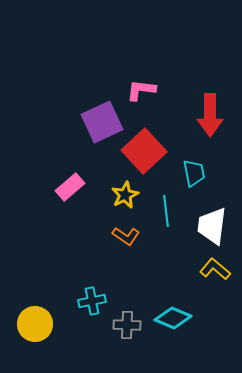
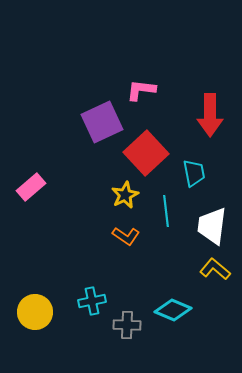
red square: moved 2 px right, 2 px down
pink rectangle: moved 39 px left
cyan diamond: moved 8 px up
yellow circle: moved 12 px up
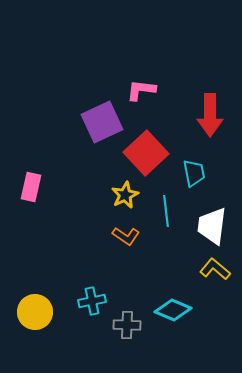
pink rectangle: rotated 36 degrees counterclockwise
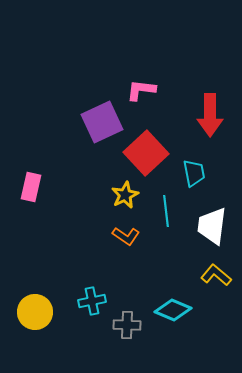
yellow L-shape: moved 1 px right, 6 px down
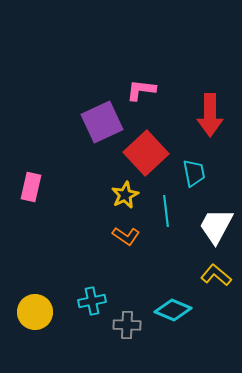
white trapezoid: moved 4 px right; rotated 21 degrees clockwise
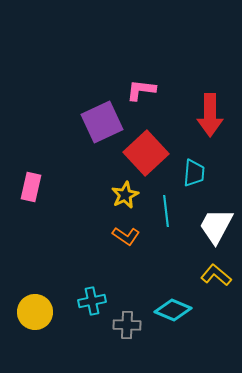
cyan trapezoid: rotated 16 degrees clockwise
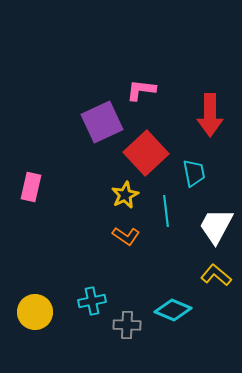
cyan trapezoid: rotated 16 degrees counterclockwise
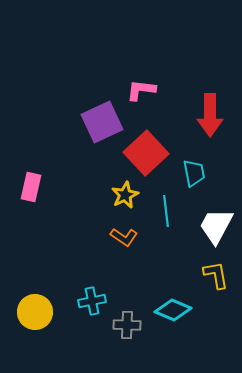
orange L-shape: moved 2 px left, 1 px down
yellow L-shape: rotated 40 degrees clockwise
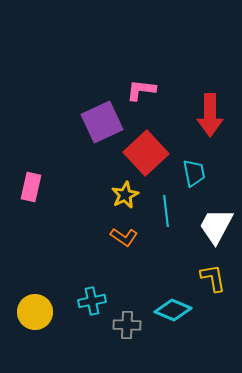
yellow L-shape: moved 3 px left, 3 px down
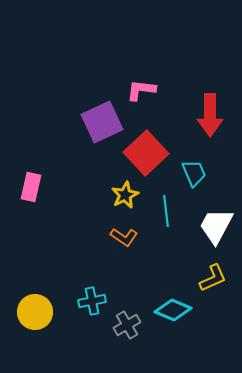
cyan trapezoid: rotated 12 degrees counterclockwise
yellow L-shape: rotated 76 degrees clockwise
gray cross: rotated 32 degrees counterclockwise
